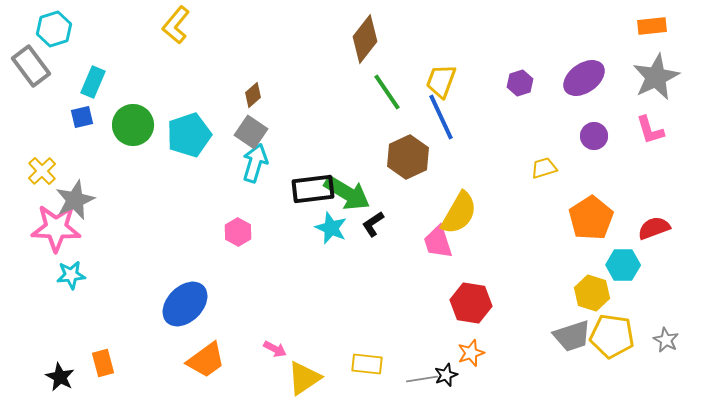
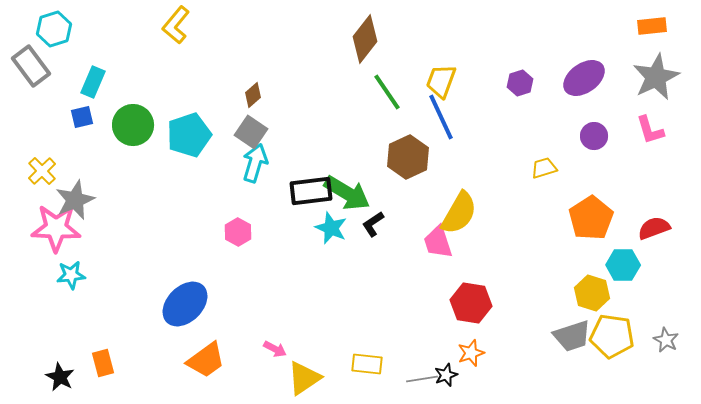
black rectangle at (313, 189): moved 2 px left, 2 px down
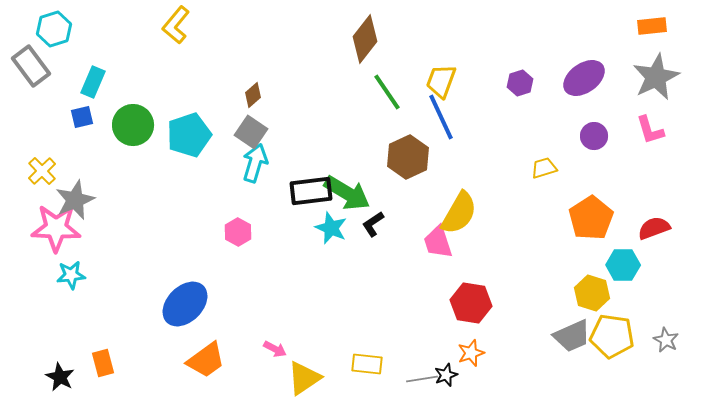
gray trapezoid at (572, 336): rotated 6 degrees counterclockwise
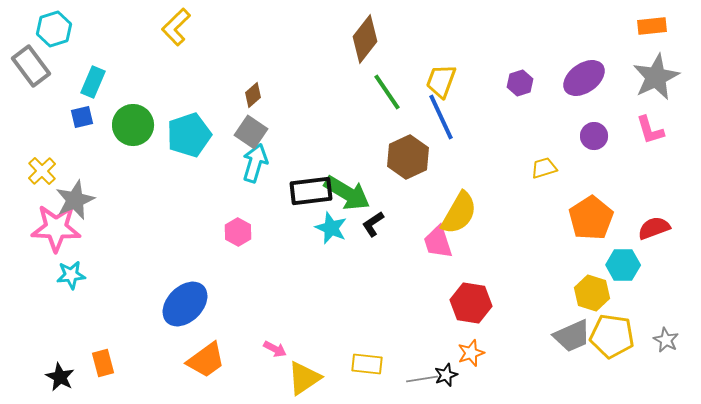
yellow L-shape at (176, 25): moved 2 px down; rotated 6 degrees clockwise
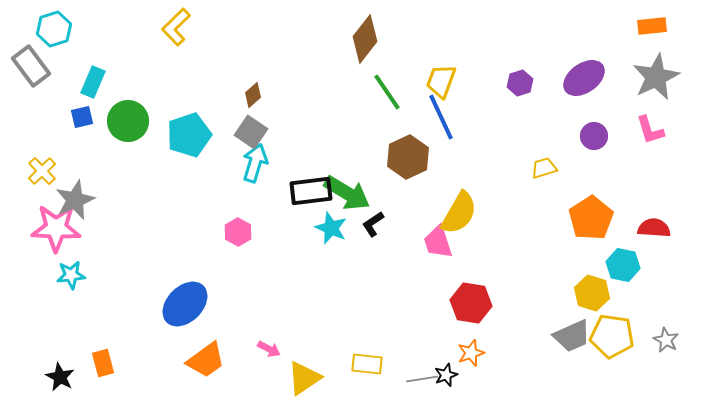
green circle at (133, 125): moved 5 px left, 4 px up
red semicircle at (654, 228): rotated 24 degrees clockwise
cyan hexagon at (623, 265): rotated 12 degrees clockwise
pink arrow at (275, 349): moved 6 px left
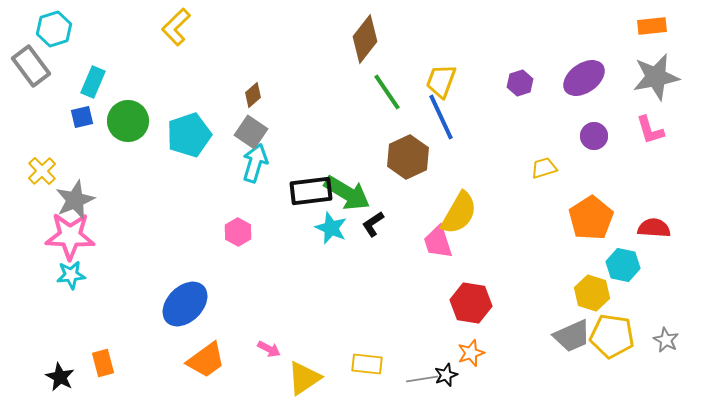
gray star at (656, 77): rotated 15 degrees clockwise
pink star at (56, 228): moved 14 px right, 8 px down
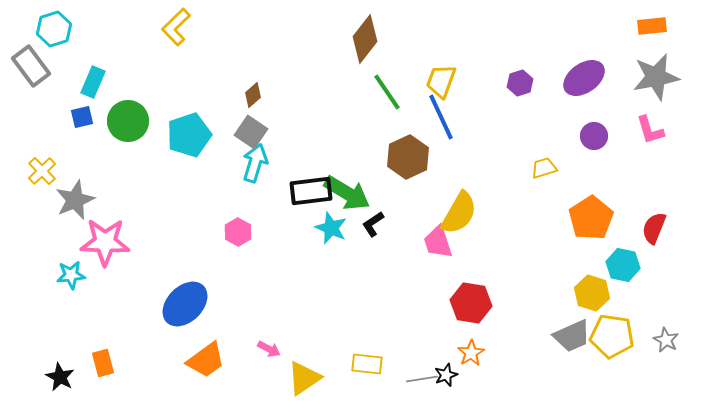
red semicircle at (654, 228): rotated 72 degrees counterclockwise
pink star at (70, 236): moved 35 px right, 6 px down
orange star at (471, 353): rotated 12 degrees counterclockwise
